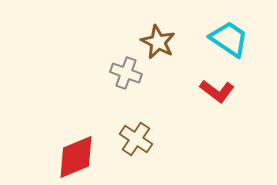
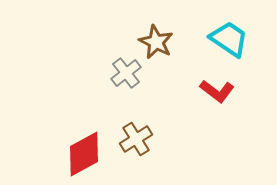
brown star: moved 2 px left
gray cross: rotated 32 degrees clockwise
brown cross: rotated 24 degrees clockwise
red diamond: moved 8 px right, 3 px up; rotated 6 degrees counterclockwise
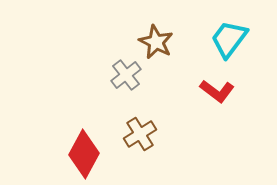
cyan trapezoid: rotated 87 degrees counterclockwise
gray cross: moved 2 px down
brown cross: moved 4 px right, 5 px up
red diamond: rotated 33 degrees counterclockwise
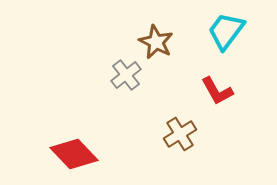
cyan trapezoid: moved 3 px left, 8 px up
red L-shape: rotated 24 degrees clockwise
brown cross: moved 40 px right
red diamond: moved 10 px left; rotated 72 degrees counterclockwise
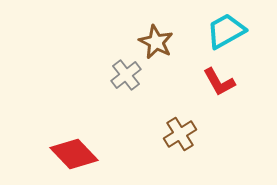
cyan trapezoid: rotated 24 degrees clockwise
red L-shape: moved 2 px right, 9 px up
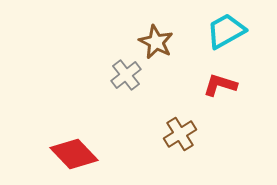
red L-shape: moved 1 px right, 3 px down; rotated 136 degrees clockwise
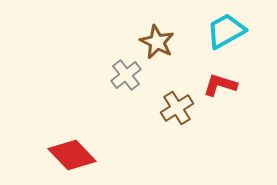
brown star: moved 1 px right
brown cross: moved 3 px left, 26 px up
red diamond: moved 2 px left, 1 px down
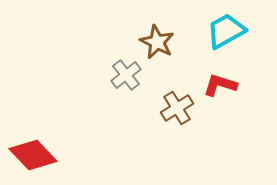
red diamond: moved 39 px left
